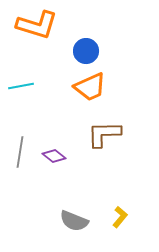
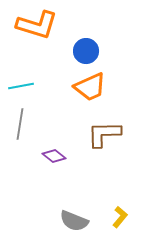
gray line: moved 28 px up
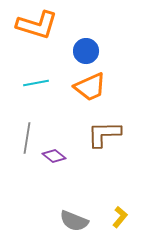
cyan line: moved 15 px right, 3 px up
gray line: moved 7 px right, 14 px down
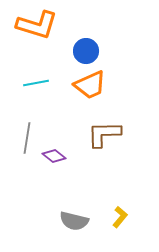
orange trapezoid: moved 2 px up
gray semicircle: rotated 8 degrees counterclockwise
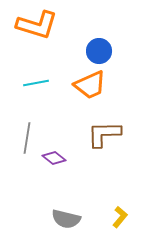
blue circle: moved 13 px right
purple diamond: moved 2 px down
gray semicircle: moved 8 px left, 2 px up
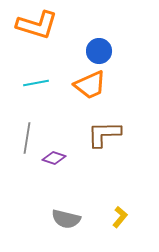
purple diamond: rotated 20 degrees counterclockwise
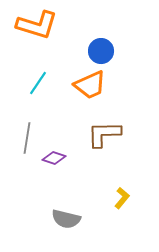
blue circle: moved 2 px right
cyan line: moved 2 px right; rotated 45 degrees counterclockwise
yellow L-shape: moved 2 px right, 19 px up
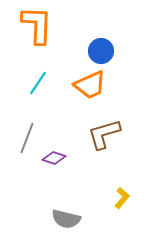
orange L-shape: rotated 105 degrees counterclockwise
brown L-shape: rotated 15 degrees counterclockwise
gray line: rotated 12 degrees clockwise
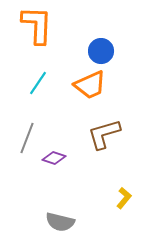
yellow L-shape: moved 2 px right
gray semicircle: moved 6 px left, 3 px down
